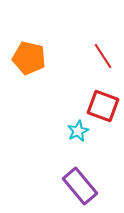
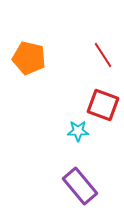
red line: moved 1 px up
red square: moved 1 px up
cyan star: rotated 25 degrees clockwise
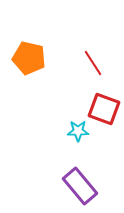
red line: moved 10 px left, 8 px down
red square: moved 1 px right, 4 px down
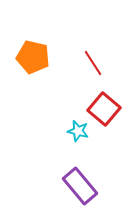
orange pentagon: moved 4 px right, 1 px up
red square: rotated 20 degrees clockwise
cyan star: rotated 15 degrees clockwise
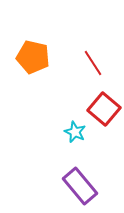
cyan star: moved 3 px left, 1 px down; rotated 10 degrees clockwise
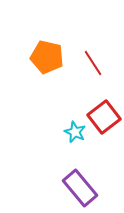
orange pentagon: moved 14 px right
red square: moved 8 px down; rotated 12 degrees clockwise
purple rectangle: moved 2 px down
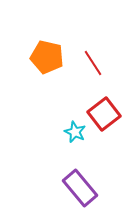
red square: moved 3 px up
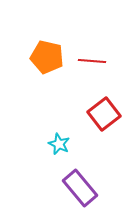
red line: moved 1 px left, 2 px up; rotated 52 degrees counterclockwise
cyan star: moved 16 px left, 12 px down
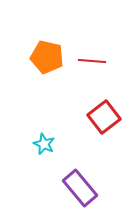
red square: moved 3 px down
cyan star: moved 15 px left
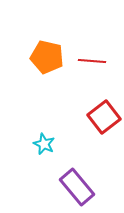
purple rectangle: moved 3 px left, 1 px up
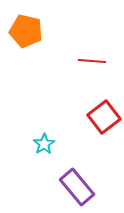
orange pentagon: moved 21 px left, 26 px up
cyan star: rotated 15 degrees clockwise
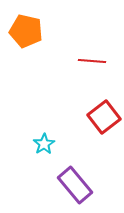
purple rectangle: moved 2 px left, 2 px up
